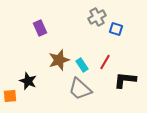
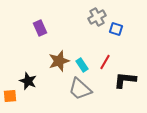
brown star: moved 1 px down
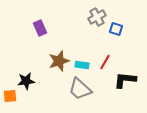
cyan rectangle: rotated 48 degrees counterclockwise
black star: moved 2 px left; rotated 30 degrees counterclockwise
